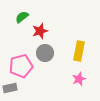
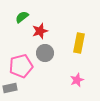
yellow rectangle: moved 8 px up
pink star: moved 2 px left, 1 px down
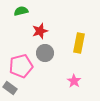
green semicircle: moved 1 px left, 6 px up; rotated 24 degrees clockwise
pink star: moved 3 px left, 1 px down; rotated 16 degrees counterclockwise
gray rectangle: rotated 48 degrees clockwise
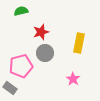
red star: moved 1 px right, 1 px down
pink star: moved 1 px left, 2 px up
